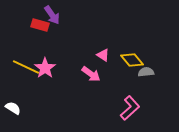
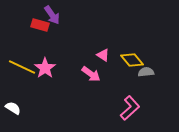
yellow line: moved 4 px left
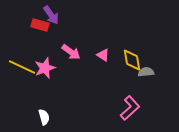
purple arrow: moved 1 px left
yellow diamond: rotated 30 degrees clockwise
pink star: rotated 15 degrees clockwise
pink arrow: moved 20 px left, 22 px up
white semicircle: moved 31 px right, 9 px down; rotated 42 degrees clockwise
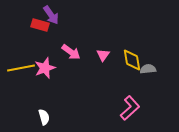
pink triangle: rotated 32 degrees clockwise
yellow line: moved 1 px left, 1 px down; rotated 36 degrees counterclockwise
gray semicircle: moved 2 px right, 3 px up
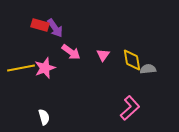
purple arrow: moved 4 px right, 13 px down
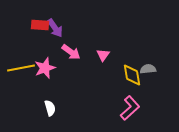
red rectangle: rotated 12 degrees counterclockwise
yellow diamond: moved 15 px down
white semicircle: moved 6 px right, 9 px up
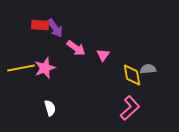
pink arrow: moved 5 px right, 4 px up
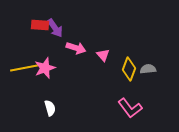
pink arrow: rotated 18 degrees counterclockwise
pink triangle: rotated 16 degrees counterclockwise
yellow line: moved 3 px right
yellow diamond: moved 3 px left, 6 px up; rotated 30 degrees clockwise
pink L-shape: rotated 95 degrees clockwise
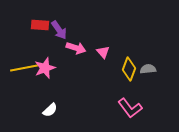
purple arrow: moved 4 px right, 2 px down
pink triangle: moved 3 px up
white semicircle: moved 2 px down; rotated 63 degrees clockwise
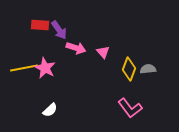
pink star: rotated 25 degrees counterclockwise
